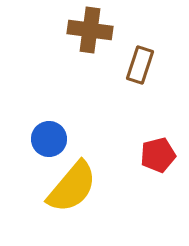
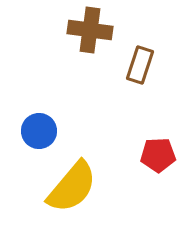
blue circle: moved 10 px left, 8 px up
red pentagon: rotated 12 degrees clockwise
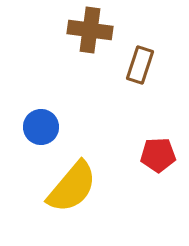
blue circle: moved 2 px right, 4 px up
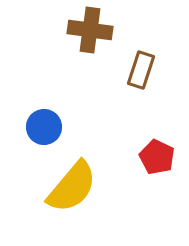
brown rectangle: moved 1 px right, 5 px down
blue circle: moved 3 px right
red pentagon: moved 1 px left, 2 px down; rotated 28 degrees clockwise
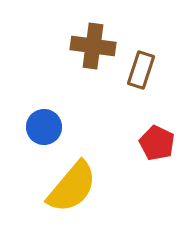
brown cross: moved 3 px right, 16 px down
red pentagon: moved 14 px up
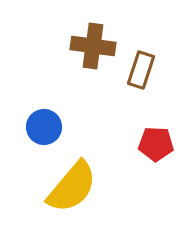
red pentagon: moved 1 px left, 1 px down; rotated 24 degrees counterclockwise
